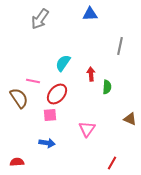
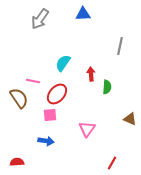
blue triangle: moved 7 px left
blue arrow: moved 1 px left, 2 px up
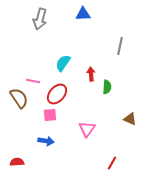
gray arrow: rotated 20 degrees counterclockwise
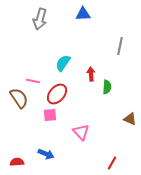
pink triangle: moved 6 px left, 3 px down; rotated 18 degrees counterclockwise
blue arrow: moved 13 px down; rotated 14 degrees clockwise
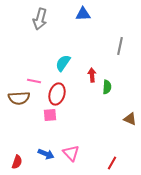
red arrow: moved 1 px right, 1 px down
pink line: moved 1 px right
red ellipse: rotated 25 degrees counterclockwise
brown semicircle: rotated 120 degrees clockwise
pink triangle: moved 10 px left, 21 px down
red semicircle: rotated 112 degrees clockwise
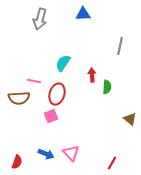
pink square: moved 1 px right, 1 px down; rotated 16 degrees counterclockwise
brown triangle: rotated 16 degrees clockwise
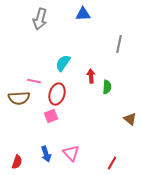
gray line: moved 1 px left, 2 px up
red arrow: moved 1 px left, 1 px down
blue arrow: rotated 49 degrees clockwise
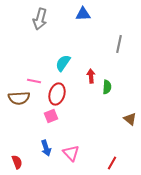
blue arrow: moved 6 px up
red semicircle: rotated 40 degrees counterclockwise
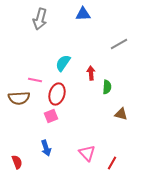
gray line: rotated 48 degrees clockwise
red arrow: moved 3 px up
pink line: moved 1 px right, 1 px up
brown triangle: moved 9 px left, 5 px up; rotated 24 degrees counterclockwise
pink triangle: moved 16 px right
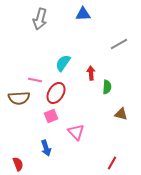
red ellipse: moved 1 px left, 1 px up; rotated 15 degrees clockwise
pink triangle: moved 11 px left, 21 px up
red semicircle: moved 1 px right, 2 px down
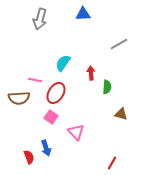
pink square: moved 1 px down; rotated 32 degrees counterclockwise
red semicircle: moved 11 px right, 7 px up
